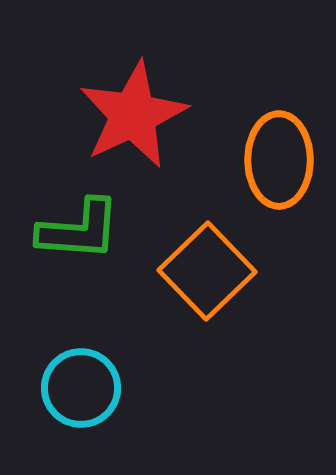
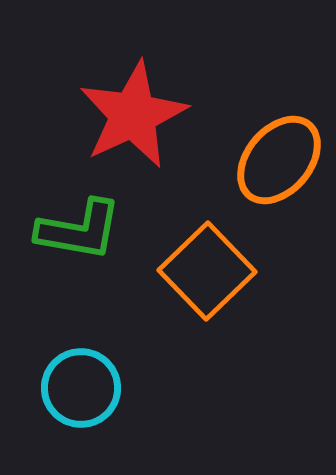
orange ellipse: rotated 40 degrees clockwise
green L-shape: rotated 6 degrees clockwise
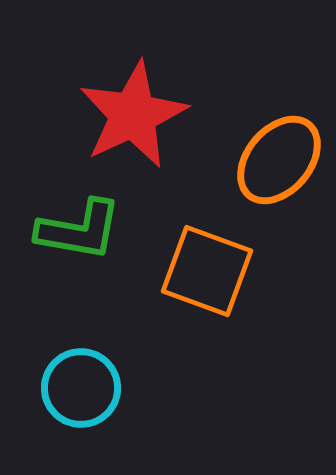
orange square: rotated 26 degrees counterclockwise
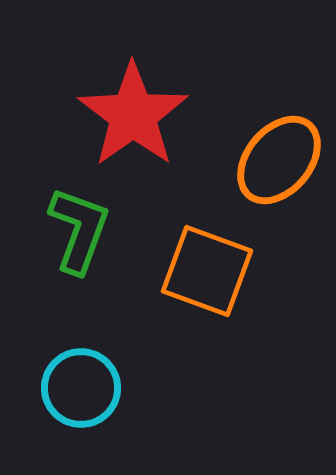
red star: rotated 10 degrees counterclockwise
green L-shape: rotated 80 degrees counterclockwise
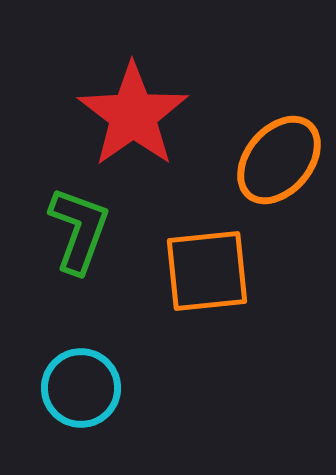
orange square: rotated 26 degrees counterclockwise
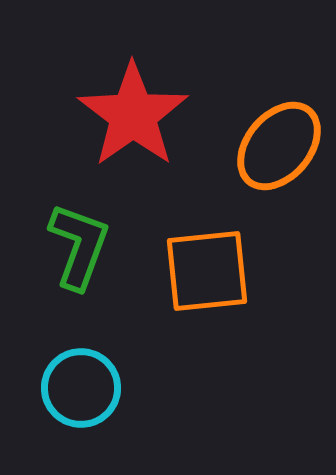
orange ellipse: moved 14 px up
green L-shape: moved 16 px down
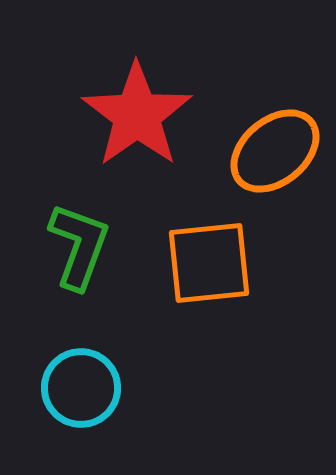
red star: moved 4 px right
orange ellipse: moved 4 px left, 5 px down; rotated 10 degrees clockwise
orange square: moved 2 px right, 8 px up
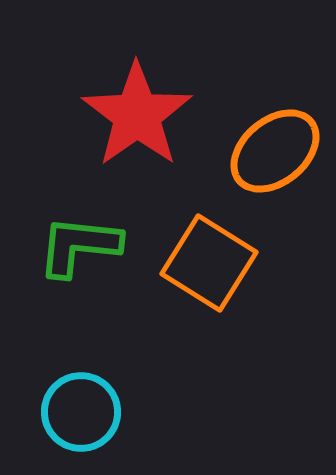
green L-shape: rotated 104 degrees counterclockwise
orange square: rotated 38 degrees clockwise
cyan circle: moved 24 px down
